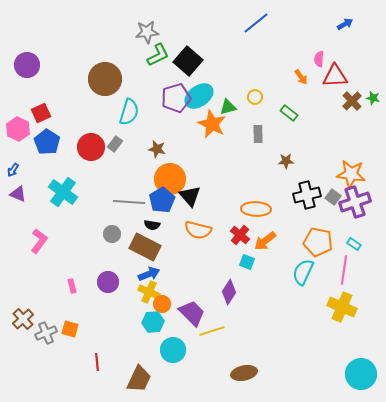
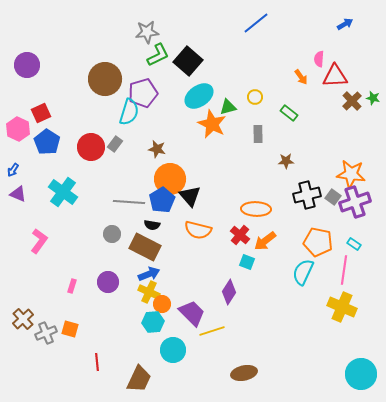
purple pentagon at (176, 98): moved 33 px left, 5 px up
pink rectangle at (72, 286): rotated 32 degrees clockwise
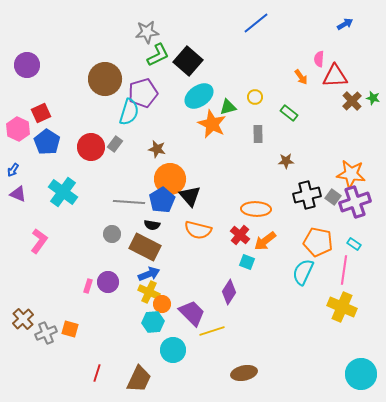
pink rectangle at (72, 286): moved 16 px right
red line at (97, 362): moved 11 px down; rotated 24 degrees clockwise
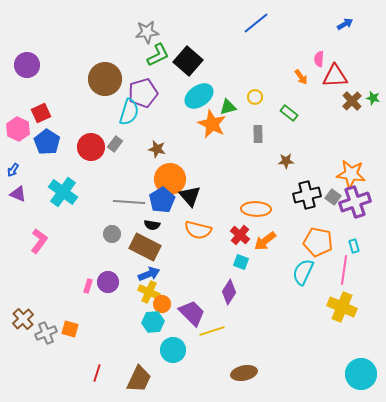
cyan rectangle at (354, 244): moved 2 px down; rotated 40 degrees clockwise
cyan square at (247, 262): moved 6 px left
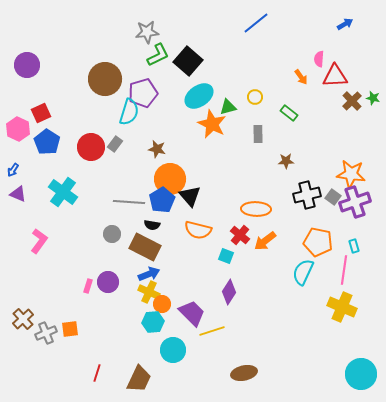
cyan square at (241, 262): moved 15 px left, 6 px up
orange square at (70, 329): rotated 24 degrees counterclockwise
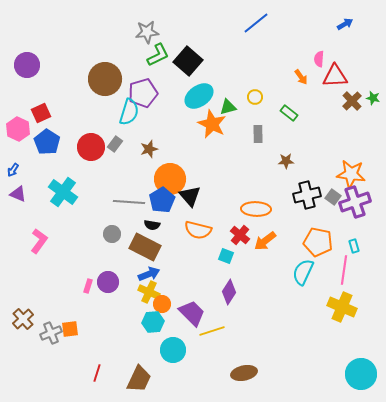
brown star at (157, 149): moved 8 px left; rotated 30 degrees counterclockwise
gray cross at (46, 333): moved 5 px right
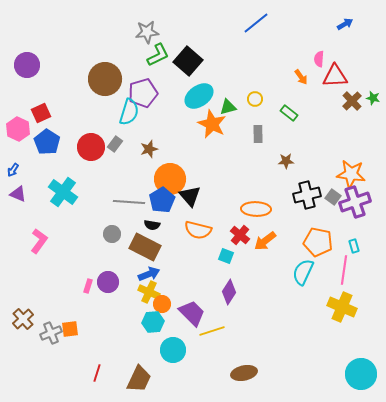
yellow circle at (255, 97): moved 2 px down
